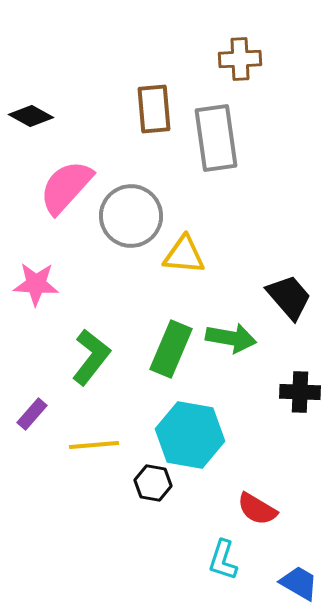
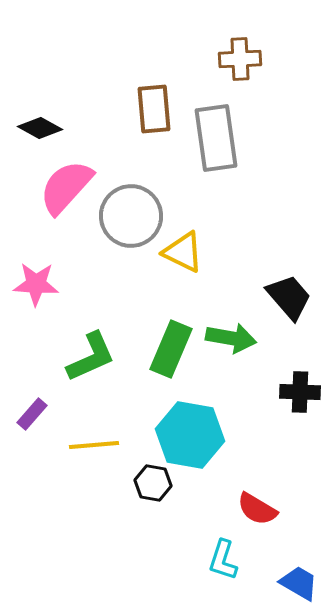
black diamond: moved 9 px right, 12 px down
yellow triangle: moved 1 px left, 3 px up; rotated 21 degrees clockwise
green L-shape: rotated 28 degrees clockwise
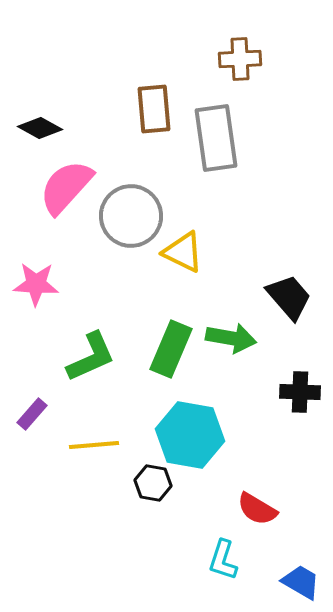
blue trapezoid: moved 2 px right, 1 px up
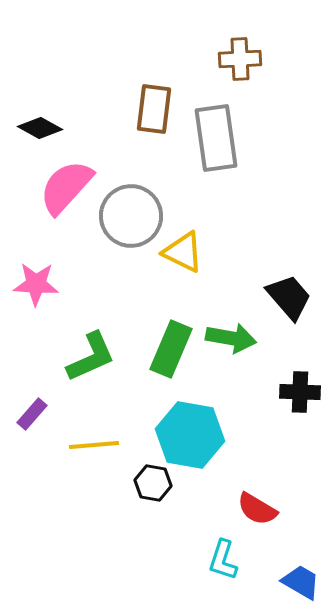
brown rectangle: rotated 12 degrees clockwise
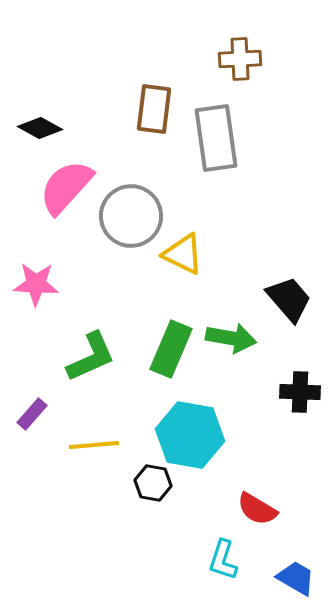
yellow triangle: moved 2 px down
black trapezoid: moved 2 px down
blue trapezoid: moved 5 px left, 4 px up
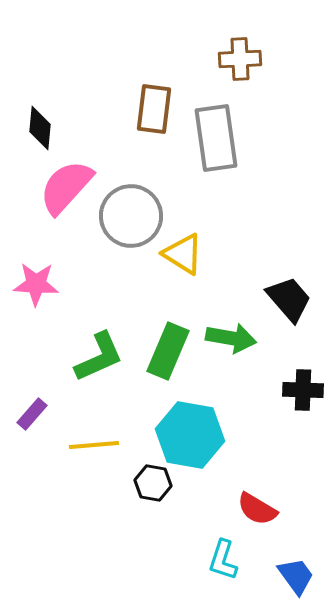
black diamond: rotated 66 degrees clockwise
yellow triangle: rotated 6 degrees clockwise
green rectangle: moved 3 px left, 2 px down
green L-shape: moved 8 px right
black cross: moved 3 px right, 2 px up
blue trapezoid: moved 2 px up; rotated 24 degrees clockwise
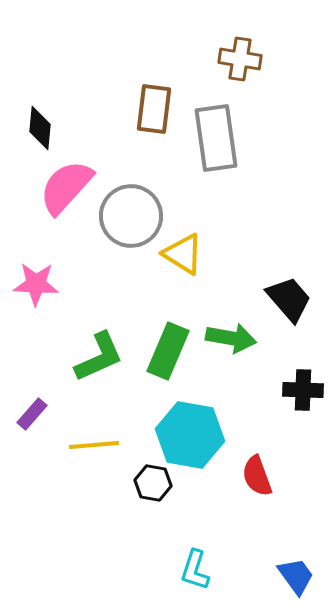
brown cross: rotated 12 degrees clockwise
red semicircle: moved 33 px up; rotated 39 degrees clockwise
cyan L-shape: moved 28 px left, 10 px down
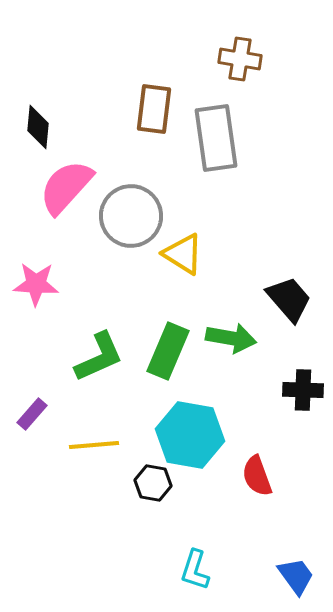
black diamond: moved 2 px left, 1 px up
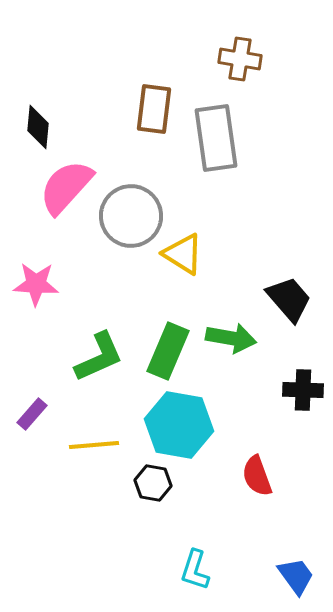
cyan hexagon: moved 11 px left, 10 px up
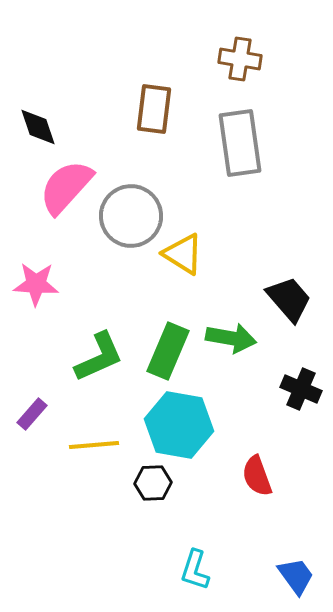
black diamond: rotated 24 degrees counterclockwise
gray rectangle: moved 24 px right, 5 px down
black cross: moved 2 px left, 1 px up; rotated 21 degrees clockwise
black hexagon: rotated 12 degrees counterclockwise
